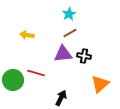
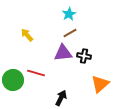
yellow arrow: rotated 40 degrees clockwise
purple triangle: moved 1 px up
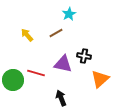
brown line: moved 14 px left
purple triangle: moved 11 px down; rotated 18 degrees clockwise
orange triangle: moved 5 px up
black arrow: rotated 49 degrees counterclockwise
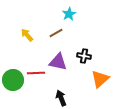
purple triangle: moved 5 px left, 2 px up
red line: rotated 18 degrees counterclockwise
